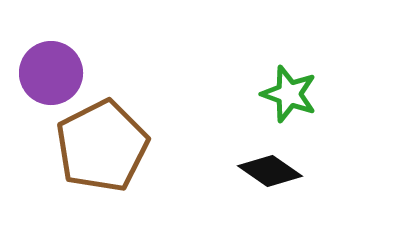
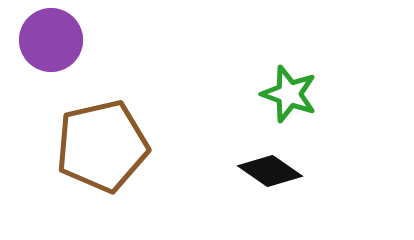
purple circle: moved 33 px up
brown pentagon: rotated 14 degrees clockwise
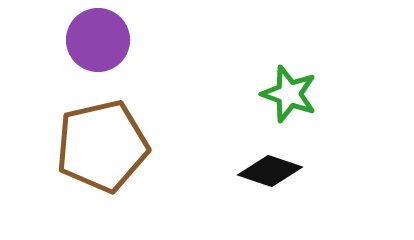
purple circle: moved 47 px right
black diamond: rotated 16 degrees counterclockwise
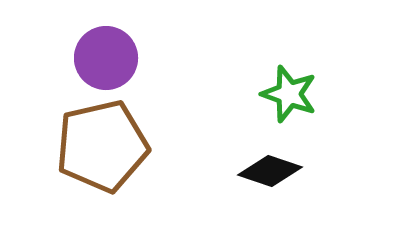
purple circle: moved 8 px right, 18 px down
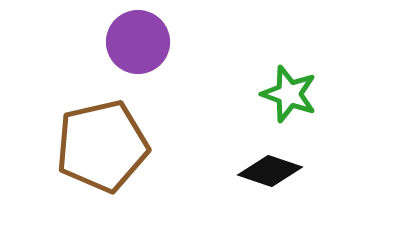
purple circle: moved 32 px right, 16 px up
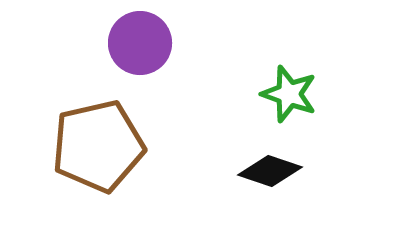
purple circle: moved 2 px right, 1 px down
brown pentagon: moved 4 px left
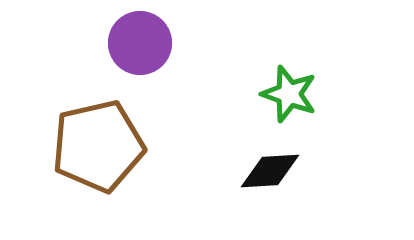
black diamond: rotated 22 degrees counterclockwise
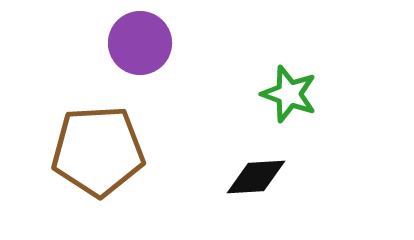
brown pentagon: moved 5 px down; rotated 10 degrees clockwise
black diamond: moved 14 px left, 6 px down
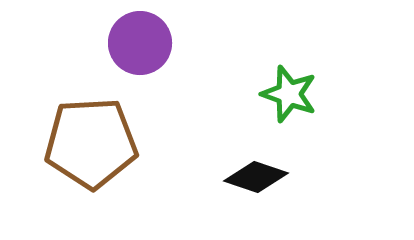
brown pentagon: moved 7 px left, 8 px up
black diamond: rotated 22 degrees clockwise
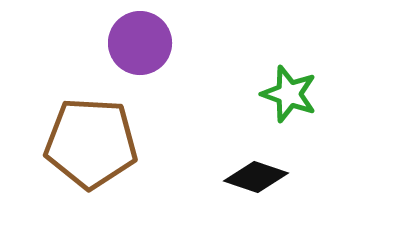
brown pentagon: rotated 6 degrees clockwise
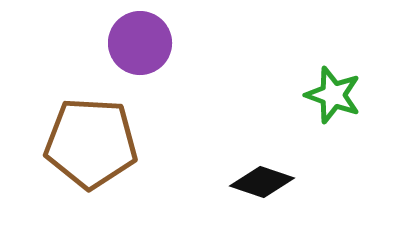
green star: moved 44 px right, 1 px down
black diamond: moved 6 px right, 5 px down
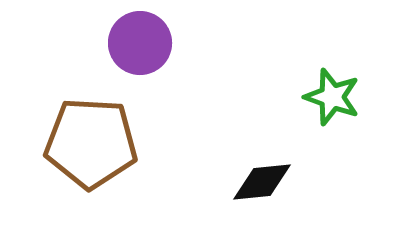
green star: moved 1 px left, 2 px down
black diamond: rotated 24 degrees counterclockwise
